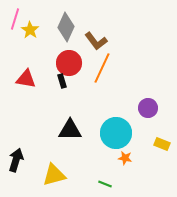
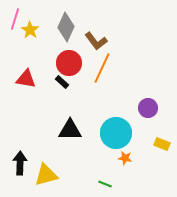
black rectangle: moved 1 px down; rotated 32 degrees counterclockwise
black arrow: moved 4 px right, 3 px down; rotated 15 degrees counterclockwise
yellow triangle: moved 8 px left
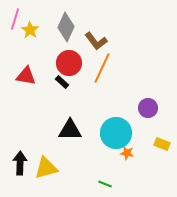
red triangle: moved 3 px up
orange star: moved 2 px right, 5 px up
yellow triangle: moved 7 px up
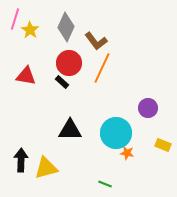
yellow rectangle: moved 1 px right, 1 px down
black arrow: moved 1 px right, 3 px up
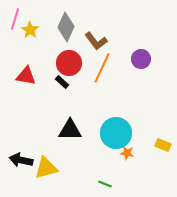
purple circle: moved 7 px left, 49 px up
black arrow: rotated 80 degrees counterclockwise
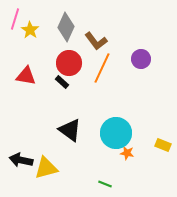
black triangle: rotated 35 degrees clockwise
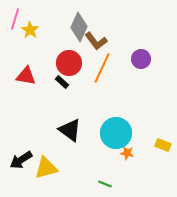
gray diamond: moved 13 px right
black arrow: rotated 45 degrees counterclockwise
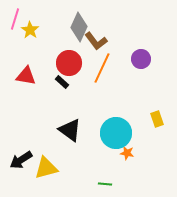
yellow rectangle: moved 6 px left, 26 px up; rotated 49 degrees clockwise
green line: rotated 16 degrees counterclockwise
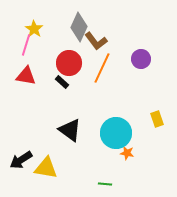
pink line: moved 11 px right, 26 px down
yellow star: moved 4 px right, 1 px up
yellow triangle: rotated 25 degrees clockwise
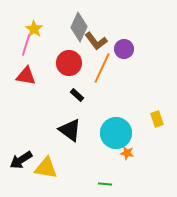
purple circle: moved 17 px left, 10 px up
black rectangle: moved 15 px right, 13 px down
